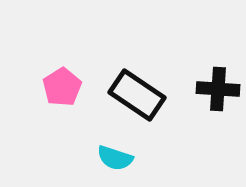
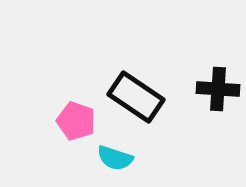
pink pentagon: moved 14 px right, 34 px down; rotated 21 degrees counterclockwise
black rectangle: moved 1 px left, 2 px down
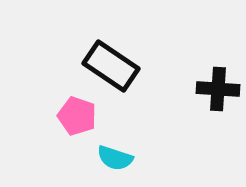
black rectangle: moved 25 px left, 31 px up
pink pentagon: moved 1 px right, 5 px up
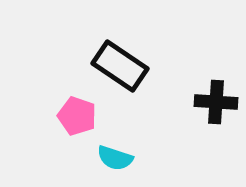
black rectangle: moved 9 px right
black cross: moved 2 px left, 13 px down
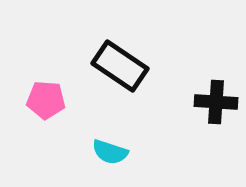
pink pentagon: moved 31 px left, 16 px up; rotated 15 degrees counterclockwise
cyan semicircle: moved 5 px left, 6 px up
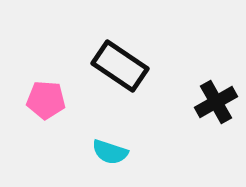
black cross: rotated 33 degrees counterclockwise
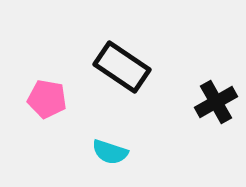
black rectangle: moved 2 px right, 1 px down
pink pentagon: moved 1 px right, 1 px up; rotated 6 degrees clockwise
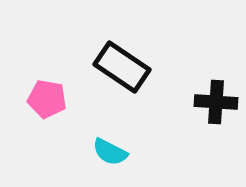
black cross: rotated 33 degrees clockwise
cyan semicircle: rotated 9 degrees clockwise
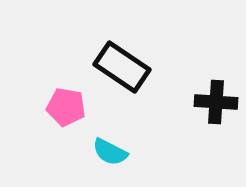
pink pentagon: moved 19 px right, 8 px down
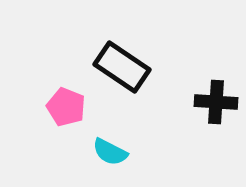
pink pentagon: rotated 12 degrees clockwise
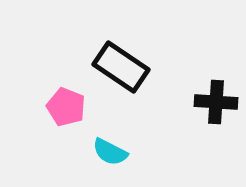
black rectangle: moved 1 px left
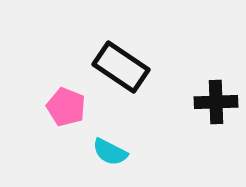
black cross: rotated 6 degrees counterclockwise
